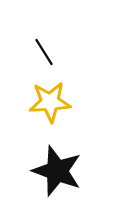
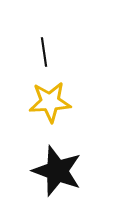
black line: rotated 24 degrees clockwise
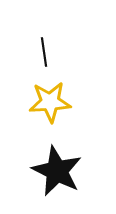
black star: rotated 6 degrees clockwise
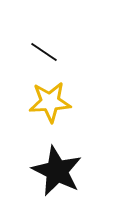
black line: rotated 48 degrees counterclockwise
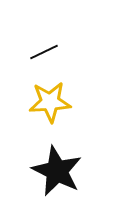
black line: rotated 60 degrees counterclockwise
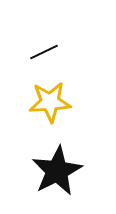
black star: rotated 18 degrees clockwise
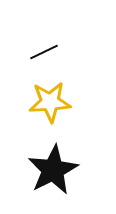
black star: moved 4 px left, 1 px up
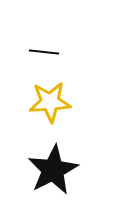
black line: rotated 32 degrees clockwise
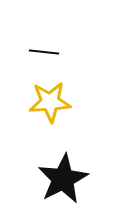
black star: moved 10 px right, 9 px down
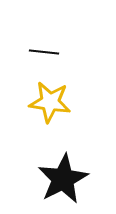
yellow star: rotated 12 degrees clockwise
